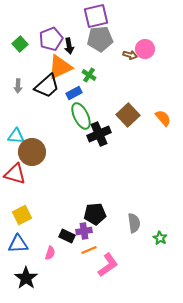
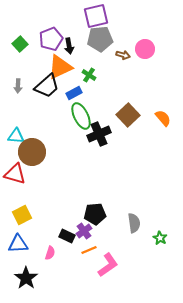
brown arrow: moved 7 px left
purple cross: rotated 28 degrees counterclockwise
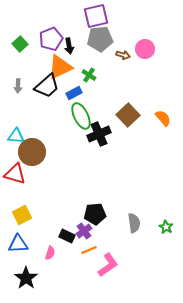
green star: moved 6 px right, 11 px up
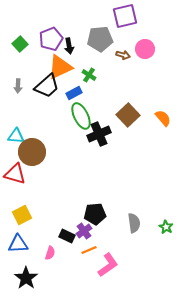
purple square: moved 29 px right
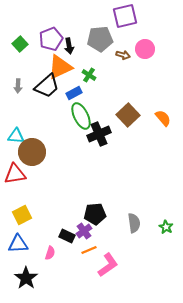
red triangle: rotated 25 degrees counterclockwise
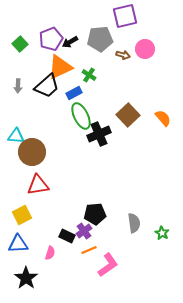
black arrow: moved 1 px right, 4 px up; rotated 70 degrees clockwise
red triangle: moved 23 px right, 11 px down
green star: moved 4 px left, 6 px down
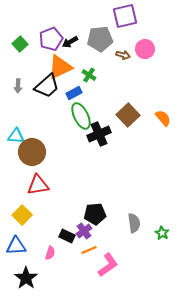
yellow square: rotated 18 degrees counterclockwise
blue triangle: moved 2 px left, 2 px down
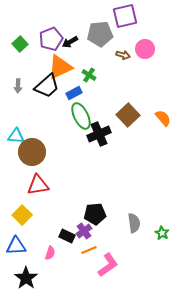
gray pentagon: moved 5 px up
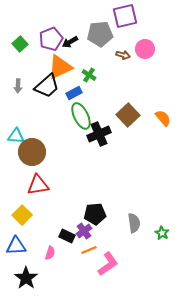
pink L-shape: moved 1 px up
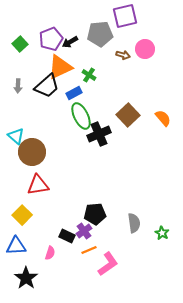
cyan triangle: rotated 36 degrees clockwise
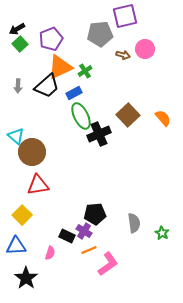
black arrow: moved 53 px left, 13 px up
green cross: moved 4 px left, 4 px up; rotated 24 degrees clockwise
purple cross: rotated 21 degrees counterclockwise
